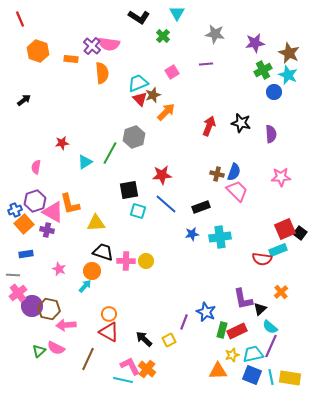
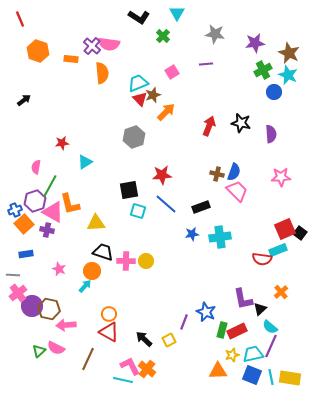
green line at (110, 153): moved 60 px left, 33 px down
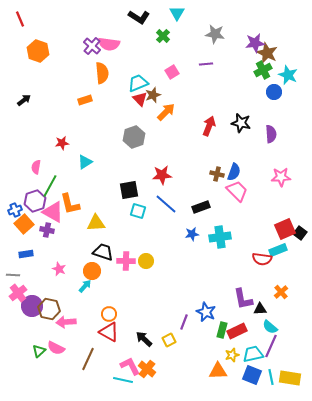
brown star at (289, 53): moved 22 px left
orange rectangle at (71, 59): moved 14 px right, 41 px down; rotated 24 degrees counterclockwise
black triangle at (260, 309): rotated 40 degrees clockwise
pink arrow at (66, 325): moved 3 px up
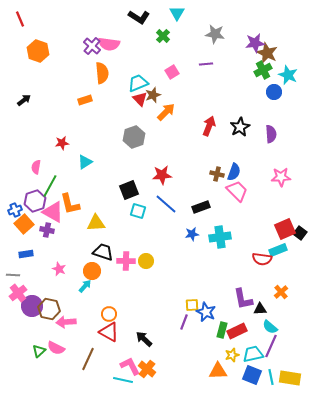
black star at (241, 123): moved 1 px left, 4 px down; rotated 30 degrees clockwise
black square at (129, 190): rotated 12 degrees counterclockwise
yellow square at (169, 340): moved 23 px right, 35 px up; rotated 24 degrees clockwise
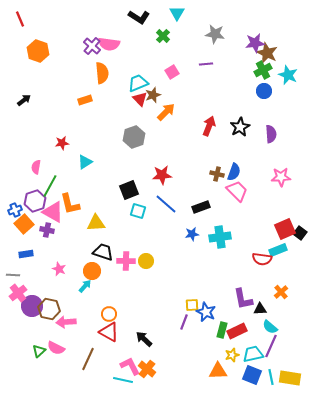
blue circle at (274, 92): moved 10 px left, 1 px up
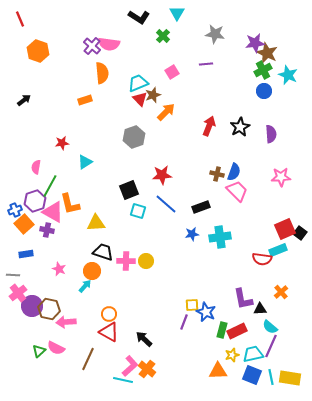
pink L-shape at (130, 366): rotated 75 degrees clockwise
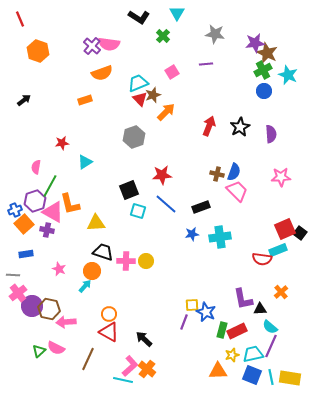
orange semicircle at (102, 73): rotated 75 degrees clockwise
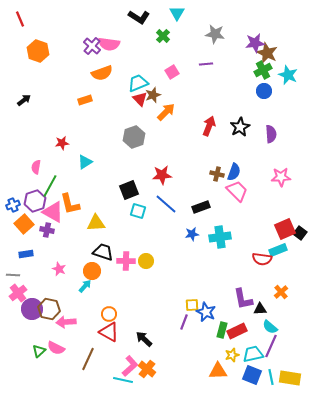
blue cross at (15, 210): moved 2 px left, 5 px up
purple circle at (32, 306): moved 3 px down
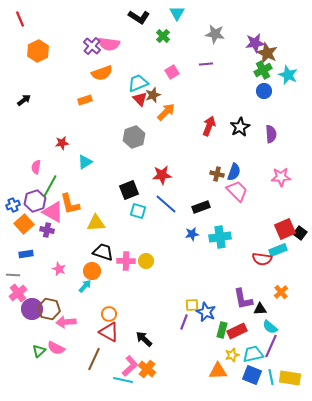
orange hexagon at (38, 51): rotated 15 degrees clockwise
brown line at (88, 359): moved 6 px right
